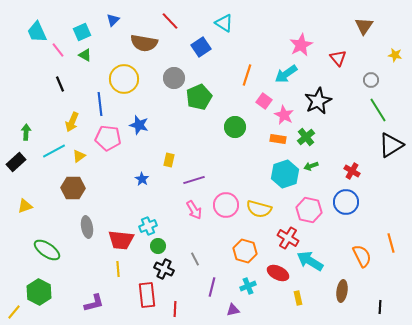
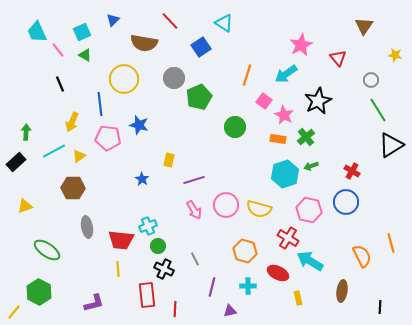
cyan cross at (248, 286): rotated 21 degrees clockwise
purple triangle at (233, 310): moved 3 px left, 1 px down
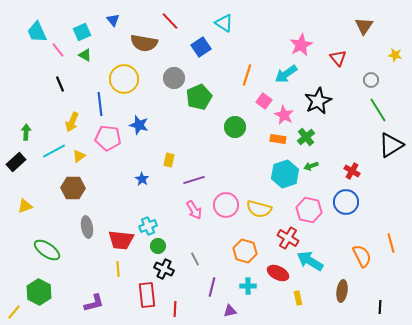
blue triangle at (113, 20): rotated 24 degrees counterclockwise
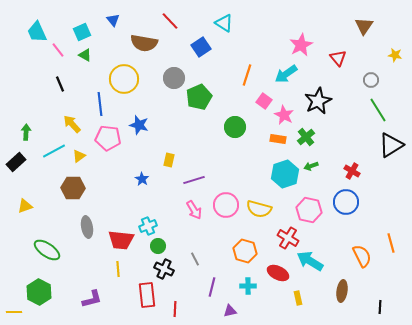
yellow arrow at (72, 122): moved 2 px down; rotated 114 degrees clockwise
purple L-shape at (94, 303): moved 2 px left, 4 px up
yellow line at (14, 312): rotated 49 degrees clockwise
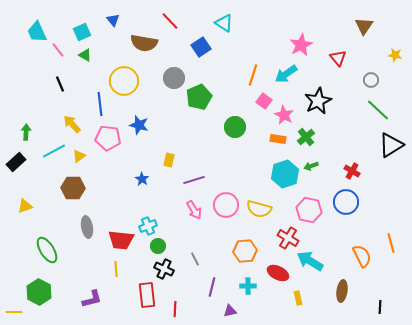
orange line at (247, 75): moved 6 px right
yellow circle at (124, 79): moved 2 px down
green line at (378, 110): rotated 15 degrees counterclockwise
green ellipse at (47, 250): rotated 24 degrees clockwise
orange hexagon at (245, 251): rotated 20 degrees counterclockwise
yellow line at (118, 269): moved 2 px left
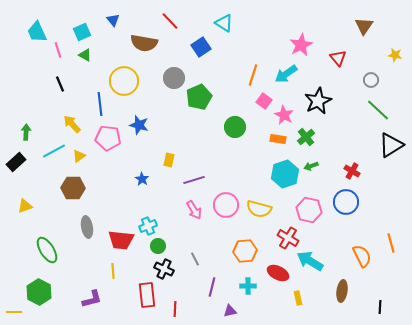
pink line at (58, 50): rotated 21 degrees clockwise
yellow line at (116, 269): moved 3 px left, 2 px down
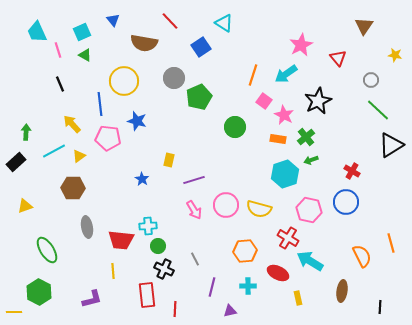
blue star at (139, 125): moved 2 px left, 4 px up
green arrow at (311, 166): moved 6 px up
cyan cross at (148, 226): rotated 18 degrees clockwise
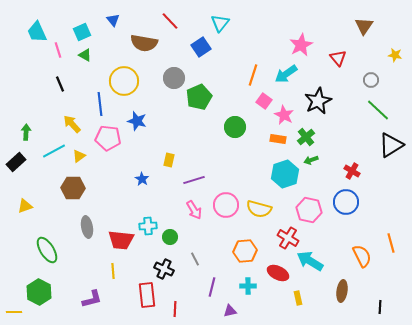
cyan triangle at (224, 23): moved 4 px left; rotated 36 degrees clockwise
green circle at (158, 246): moved 12 px right, 9 px up
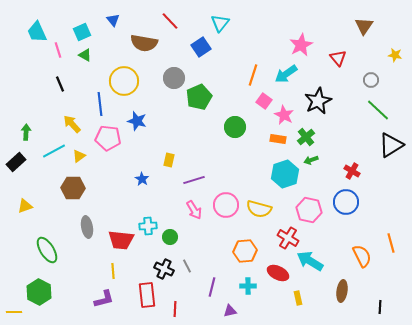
gray line at (195, 259): moved 8 px left, 7 px down
purple L-shape at (92, 299): moved 12 px right
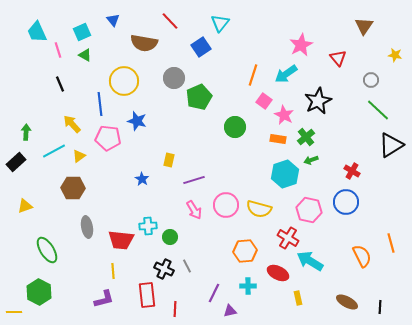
purple line at (212, 287): moved 2 px right, 6 px down; rotated 12 degrees clockwise
brown ellipse at (342, 291): moved 5 px right, 11 px down; rotated 70 degrees counterclockwise
